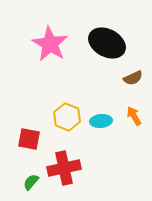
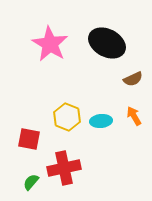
brown semicircle: moved 1 px down
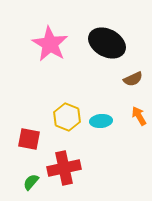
orange arrow: moved 5 px right
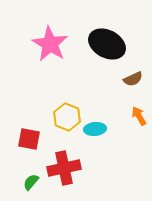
black ellipse: moved 1 px down
cyan ellipse: moved 6 px left, 8 px down
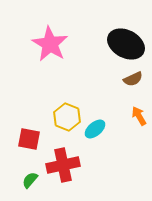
black ellipse: moved 19 px right
cyan ellipse: rotated 35 degrees counterclockwise
red cross: moved 1 px left, 3 px up
green semicircle: moved 1 px left, 2 px up
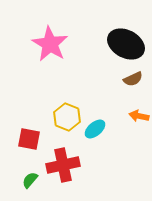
orange arrow: rotated 48 degrees counterclockwise
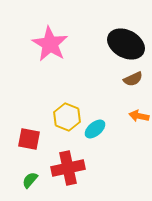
red cross: moved 5 px right, 3 px down
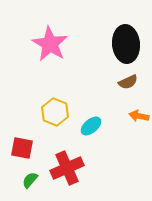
black ellipse: rotated 57 degrees clockwise
brown semicircle: moved 5 px left, 3 px down
yellow hexagon: moved 12 px left, 5 px up
cyan ellipse: moved 4 px left, 3 px up
red square: moved 7 px left, 9 px down
red cross: moved 1 px left; rotated 12 degrees counterclockwise
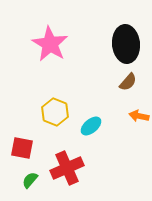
brown semicircle: rotated 24 degrees counterclockwise
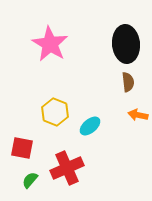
brown semicircle: rotated 48 degrees counterclockwise
orange arrow: moved 1 px left, 1 px up
cyan ellipse: moved 1 px left
